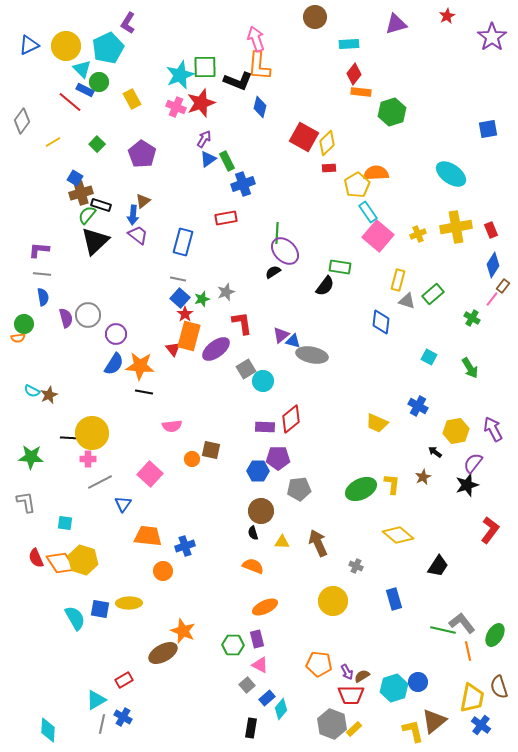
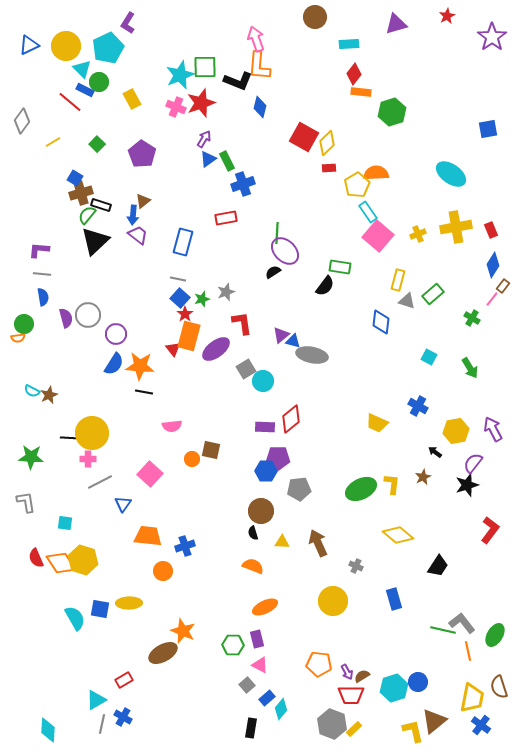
blue hexagon at (258, 471): moved 8 px right
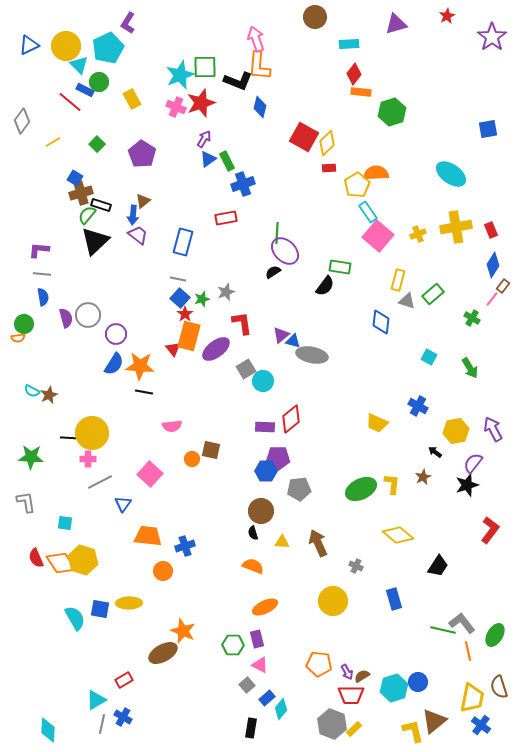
cyan triangle at (82, 69): moved 3 px left, 4 px up
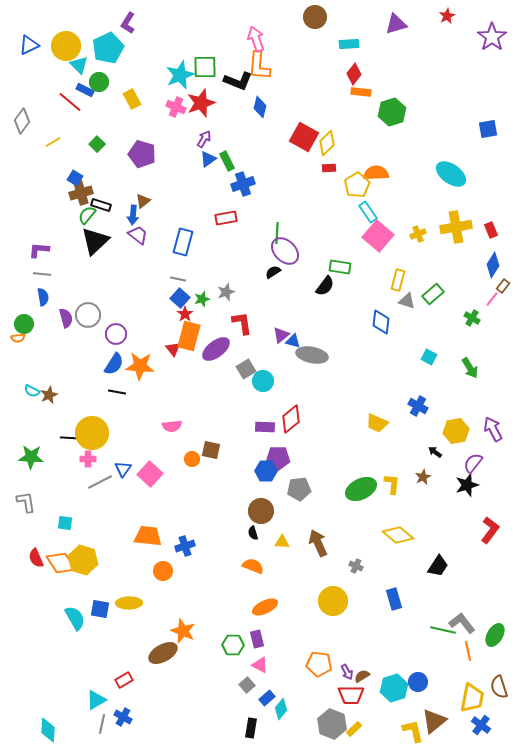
purple pentagon at (142, 154): rotated 16 degrees counterclockwise
black line at (144, 392): moved 27 px left
blue triangle at (123, 504): moved 35 px up
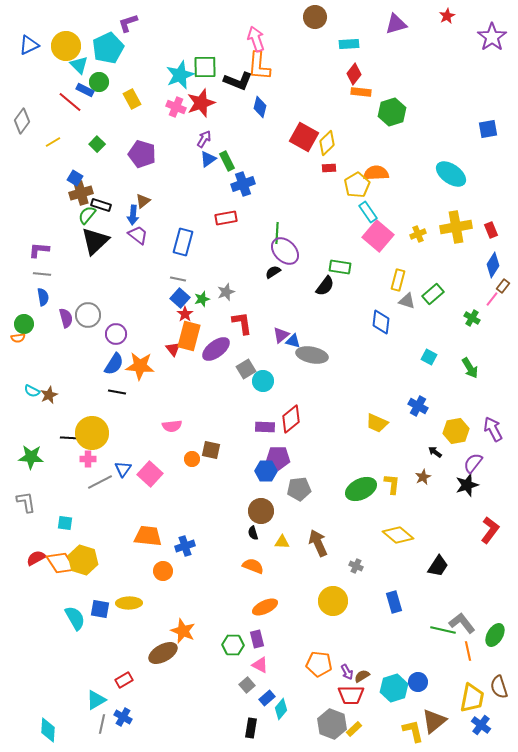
purple L-shape at (128, 23): rotated 40 degrees clockwise
red semicircle at (36, 558): rotated 84 degrees clockwise
blue rectangle at (394, 599): moved 3 px down
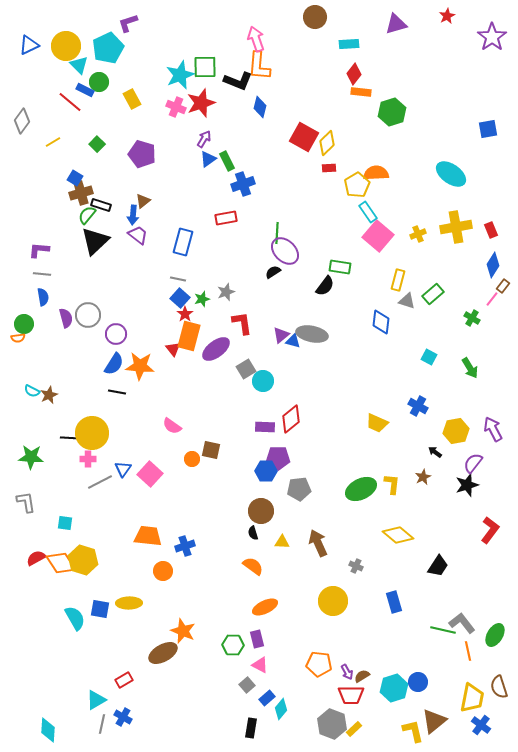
gray ellipse at (312, 355): moved 21 px up
pink semicircle at (172, 426): rotated 42 degrees clockwise
orange semicircle at (253, 566): rotated 15 degrees clockwise
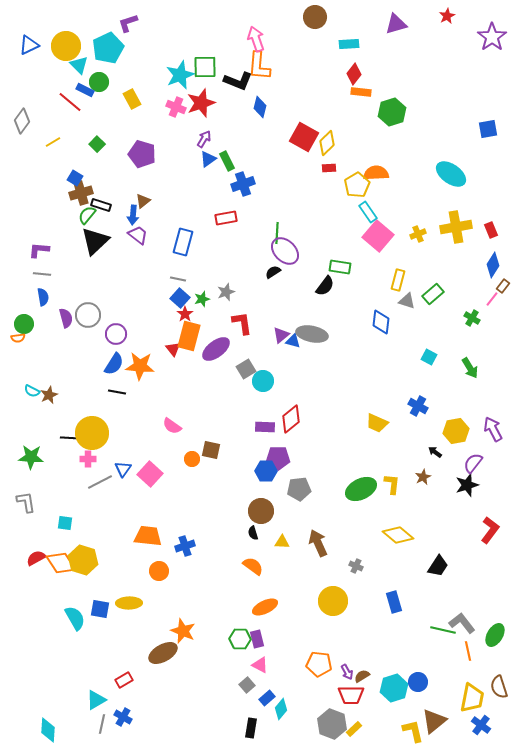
orange circle at (163, 571): moved 4 px left
green hexagon at (233, 645): moved 7 px right, 6 px up
